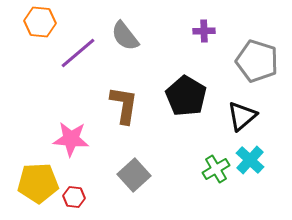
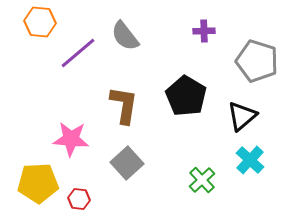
green cross: moved 14 px left, 11 px down; rotated 12 degrees counterclockwise
gray square: moved 7 px left, 12 px up
red hexagon: moved 5 px right, 2 px down
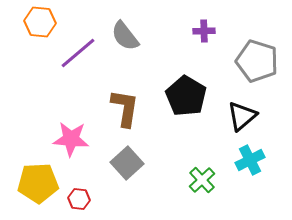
brown L-shape: moved 1 px right, 3 px down
cyan cross: rotated 20 degrees clockwise
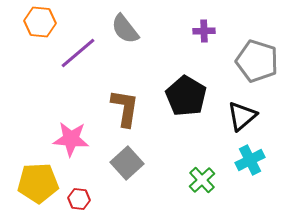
gray semicircle: moved 7 px up
